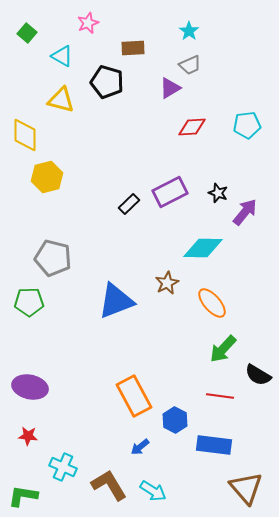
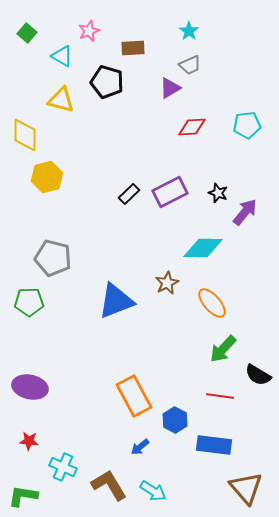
pink star: moved 1 px right, 8 px down
black rectangle: moved 10 px up
red star: moved 1 px right, 5 px down
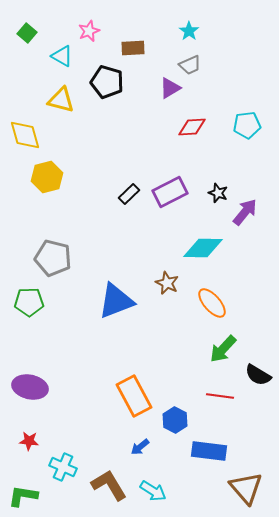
yellow diamond: rotated 16 degrees counterclockwise
brown star: rotated 20 degrees counterclockwise
blue rectangle: moved 5 px left, 6 px down
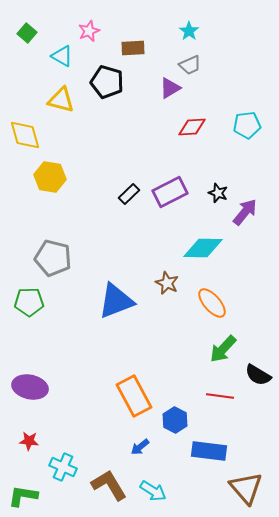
yellow hexagon: moved 3 px right; rotated 24 degrees clockwise
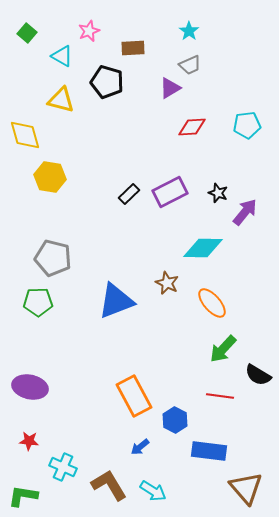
green pentagon: moved 9 px right
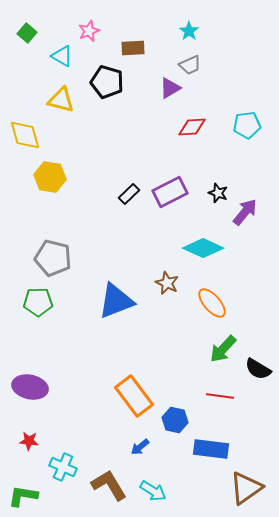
cyan diamond: rotated 24 degrees clockwise
black semicircle: moved 6 px up
orange rectangle: rotated 9 degrees counterclockwise
blue hexagon: rotated 15 degrees counterclockwise
blue rectangle: moved 2 px right, 2 px up
brown triangle: rotated 36 degrees clockwise
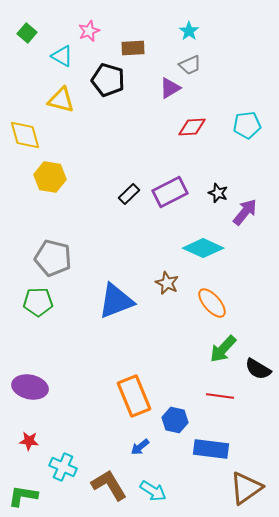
black pentagon: moved 1 px right, 2 px up
orange rectangle: rotated 15 degrees clockwise
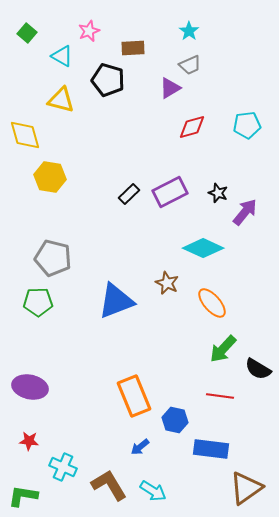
red diamond: rotated 12 degrees counterclockwise
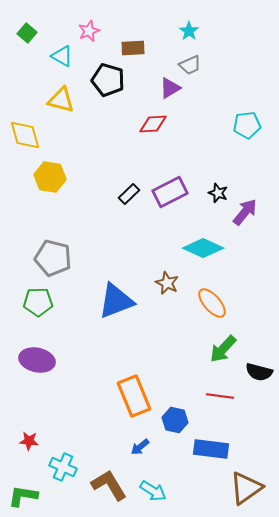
red diamond: moved 39 px left, 3 px up; rotated 12 degrees clockwise
black semicircle: moved 1 px right, 3 px down; rotated 16 degrees counterclockwise
purple ellipse: moved 7 px right, 27 px up
